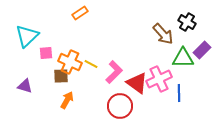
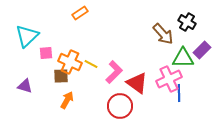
pink cross: moved 10 px right
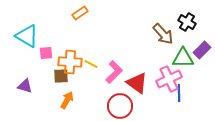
cyan triangle: rotated 45 degrees counterclockwise
orange cross: rotated 20 degrees counterclockwise
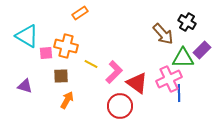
orange cross: moved 4 px left, 16 px up; rotated 10 degrees clockwise
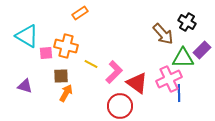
orange arrow: moved 1 px left, 7 px up
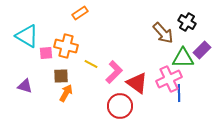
brown arrow: moved 1 px up
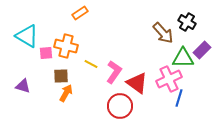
pink L-shape: rotated 10 degrees counterclockwise
purple triangle: moved 2 px left
blue line: moved 5 px down; rotated 18 degrees clockwise
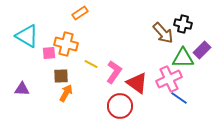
black cross: moved 4 px left, 2 px down; rotated 18 degrees counterclockwise
orange cross: moved 2 px up
pink square: moved 3 px right
purple triangle: moved 1 px left, 3 px down; rotated 14 degrees counterclockwise
blue line: rotated 72 degrees counterclockwise
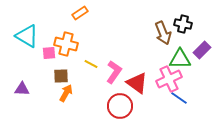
brown arrow: rotated 20 degrees clockwise
green triangle: moved 3 px left, 1 px down
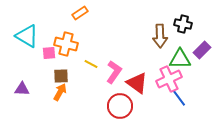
brown arrow: moved 3 px left, 3 px down; rotated 20 degrees clockwise
orange arrow: moved 6 px left, 1 px up
blue line: rotated 18 degrees clockwise
